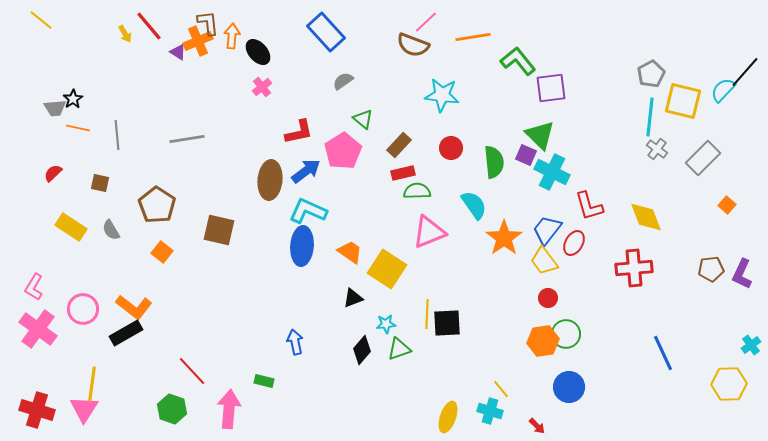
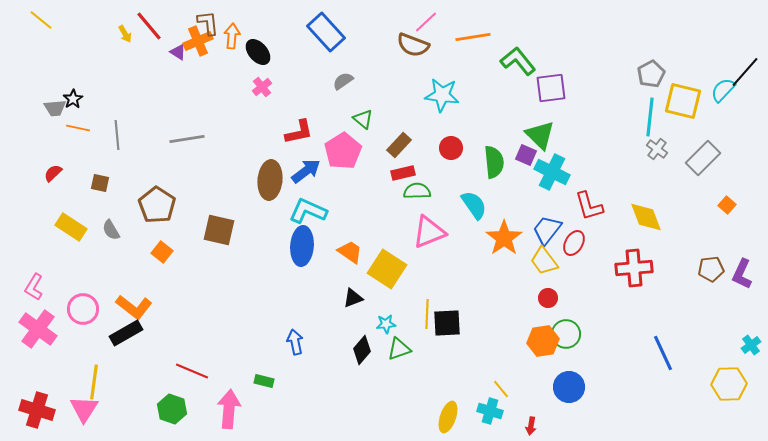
red line at (192, 371): rotated 24 degrees counterclockwise
yellow line at (92, 384): moved 2 px right, 2 px up
red arrow at (537, 426): moved 6 px left; rotated 54 degrees clockwise
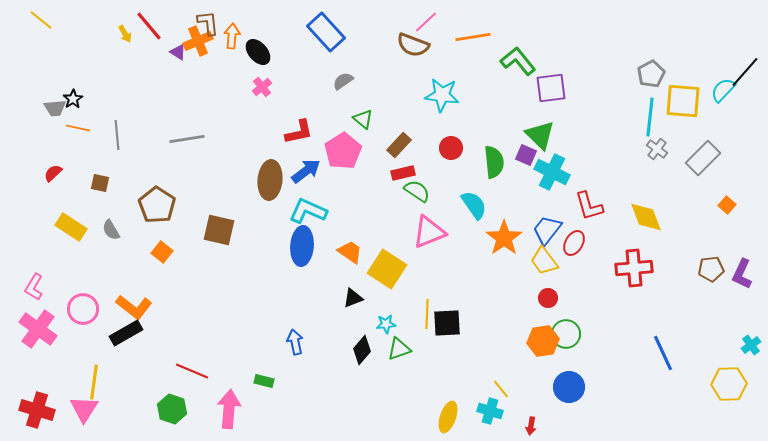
yellow square at (683, 101): rotated 9 degrees counterclockwise
green semicircle at (417, 191): rotated 36 degrees clockwise
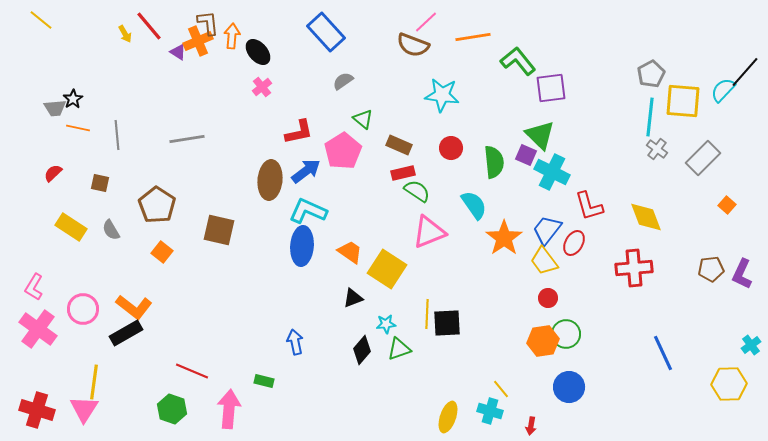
brown rectangle at (399, 145): rotated 70 degrees clockwise
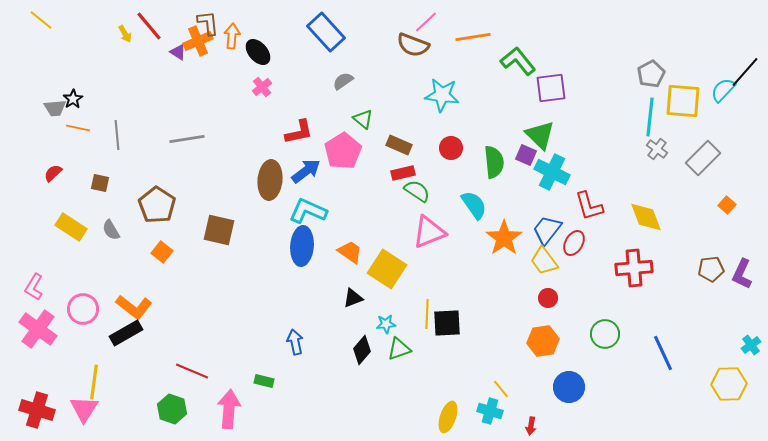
green circle at (566, 334): moved 39 px right
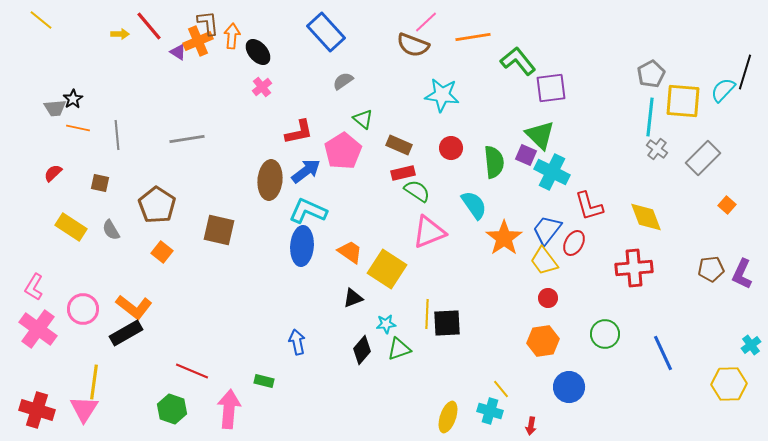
yellow arrow at (125, 34): moved 5 px left; rotated 60 degrees counterclockwise
black line at (745, 72): rotated 24 degrees counterclockwise
blue arrow at (295, 342): moved 2 px right
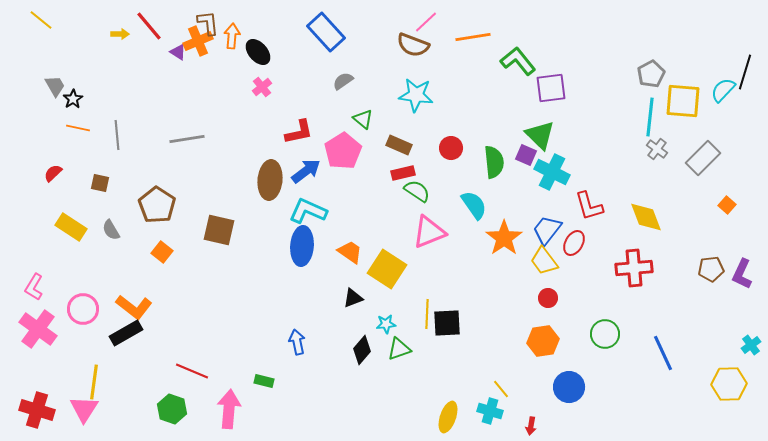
cyan star at (442, 95): moved 26 px left
gray trapezoid at (55, 108): moved 22 px up; rotated 115 degrees counterclockwise
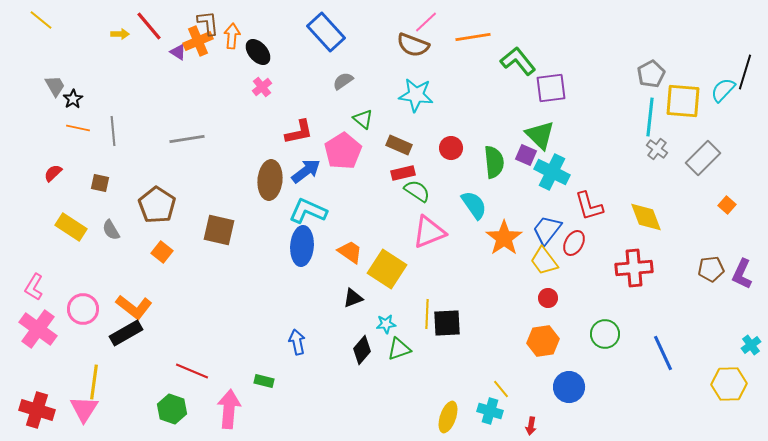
gray line at (117, 135): moved 4 px left, 4 px up
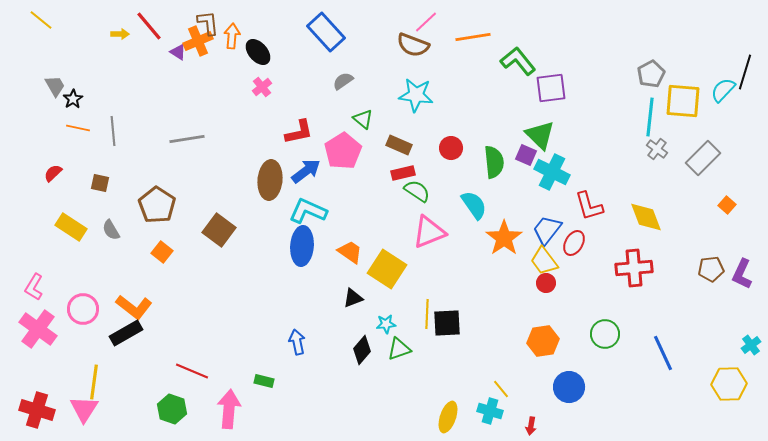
brown square at (219, 230): rotated 24 degrees clockwise
red circle at (548, 298): moved 2 px left, 15 px up
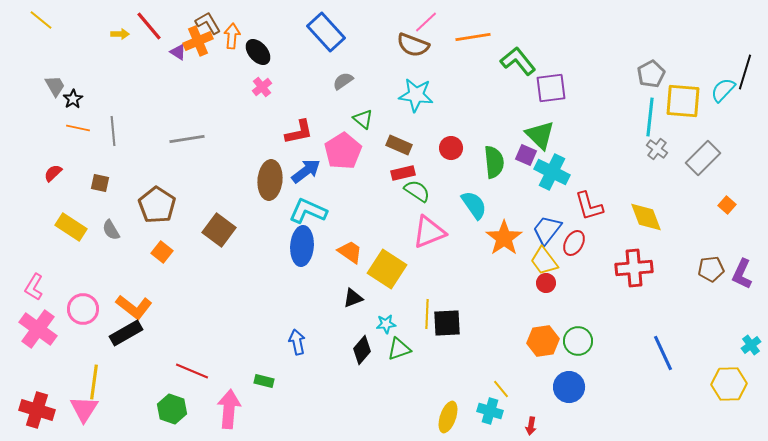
brown L-shape at (208, 23): rotated 24 degrees counterclockwise
green circle at (605, 334): moved 27 px left, 7 px down
